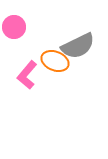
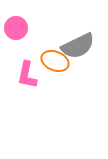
pink circle: moved 2 px right, 1 px down
pink L-shape: rotated 28 degrees counterclockwise
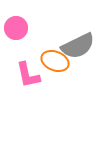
pink L-shape: moved 1 px right; rotated 24 degrees counterclockwise
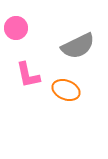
orange ellipse: moved 11 px right, 29 px down
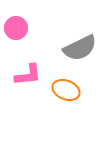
gray semicircle: moved 2 px right, 2 px down
pink L-shape: rotated 84 degrees counterclockwise
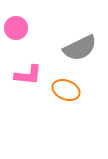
pink L-shape: rotated 12 degrees clockwise
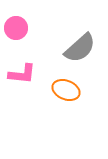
gray semicircle: rotated 16 degrees counterclockwise
pink L-shape: moved 6 px left, 1 px up
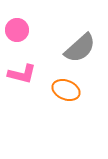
pink circle: moved 1 px right, 2 px down
pink L-shape: rotated 8 degrees clockwise
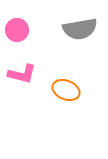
gray semicircle: moved 19 px up; rotated 32 degrees clockwise
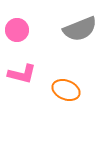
gray semicircle: rotated 12 degrees counterclockwise
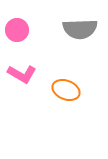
gray semicircle: rotated 20 degrees clockwise
pink L-shape: rotated 16 degrees clockwise
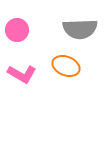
orange ellipse: moved 24 px up
